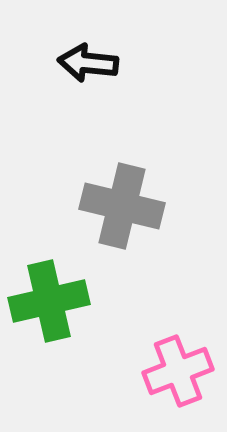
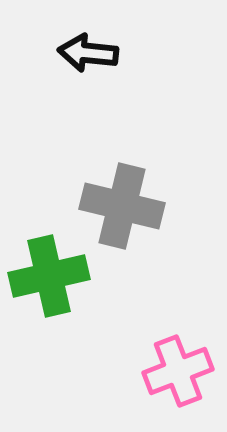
black arrow: moved 10 px up
green cross: moved 25 px up
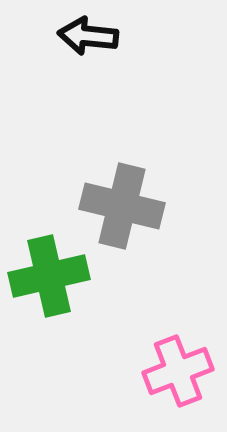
black arrow: moved 17 px up
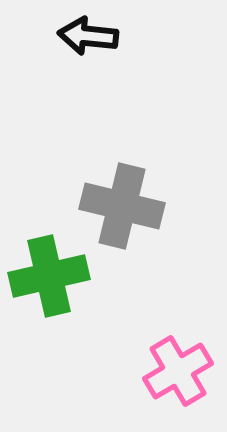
pink cross: rotated 10 degrees counterclockwise
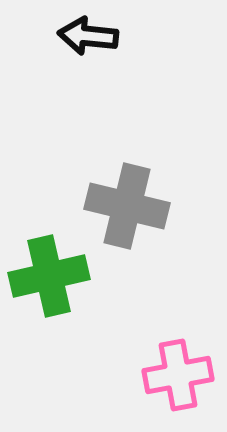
gray cross: moved 5 px right
pink cross: moved 4 px down; rotated 20 degrees clockwise
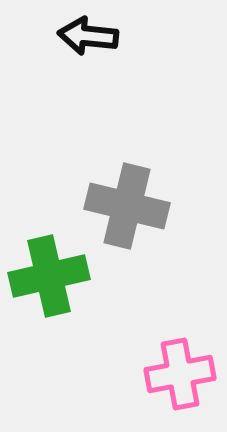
pink cross: moved 2 px right, 1 px up
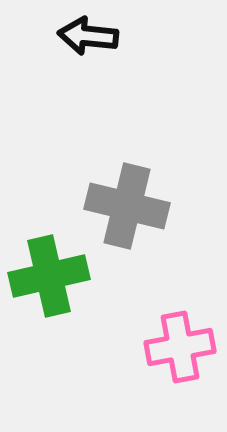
pink cross: moved 27 px up
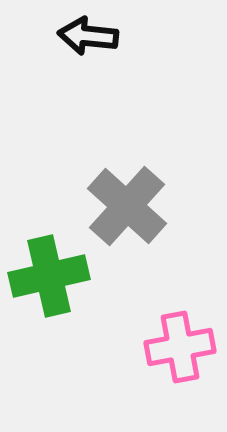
gray cross: rotated 28 degrees clockwise
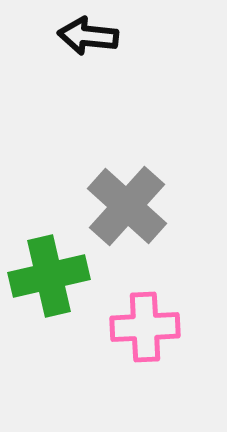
pink cross: moved 35 px left, 20 px up; rotated 8 degrees clockwise
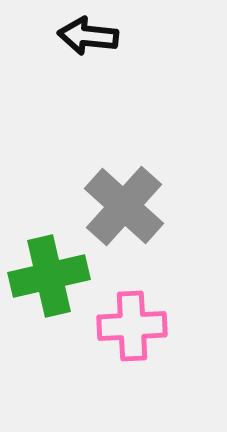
gray cross: moved 3 px left
pink cross: moved 13 px left, 1 px up
